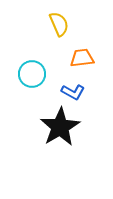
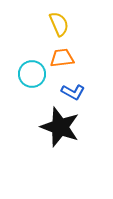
orange trapezoid: moved 20 px left
black star: rotated 21 degrees counterclockwise
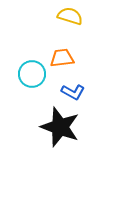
yellow semicircle: moved 11 px right, 8 px up; rotated 50 degrees counterclockwise
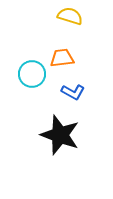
black star: moved 8 px down
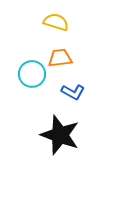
yellow semicircle: moved 14 px left, 6 px down
orange trapezoid: moved 2 px left
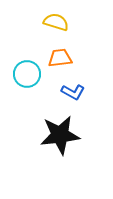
cyan circle: moved 5 px left
black star: rotated 27 degrees counterclockwise
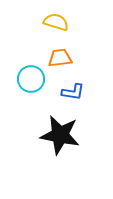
cyan circle: moved 4 px right, 5 px down
blue L-shape: rotated 20 degrees counterclockwise
black star: rotated 18 degrees clockwise
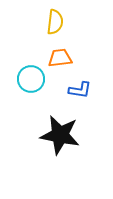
yellow semicircle: moved 1 px left; rotated 80 degrees clockwise
blue L-shape: moved 7 px right, 2 px up
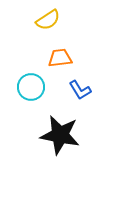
yellow semicircle: moved 7 px left, 2 px up; rotated 50 degrees clockwise
cyan circle: moved 8 px down
blue L-shape: rotated 50 degrees clockwise
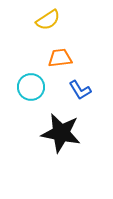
black star: moved 1 px right, 2 px up
